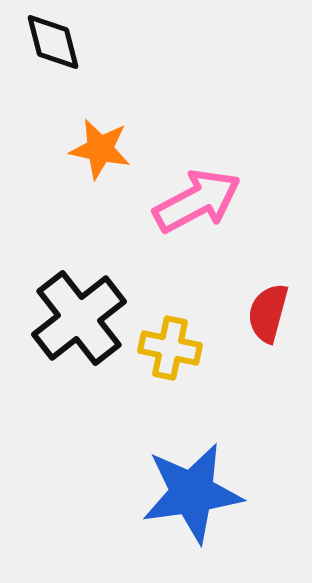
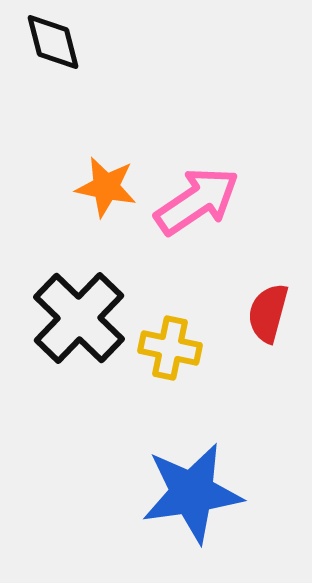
orange star: moved 6 px right, 38 px down
pink arrow: rotated 6 degrees counterclockwise
black cross: rotated 8 degrees counterclockwise
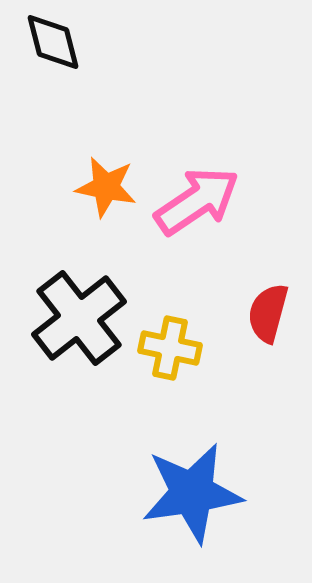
black cross: rotated 8 degrees clockwise
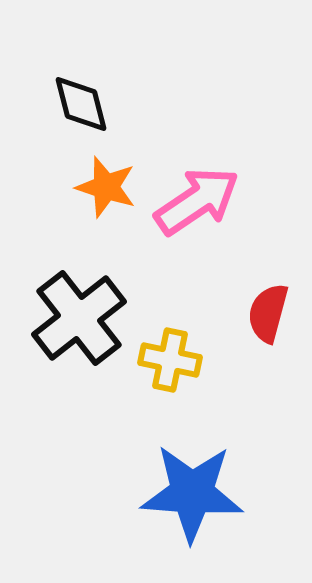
black diamond: moved 28 px right, 62 px down
orange star: rotated 6 degrees clockwise
yellow cross: moved 12 px down
blue star: rotated 12 degrees clockwise
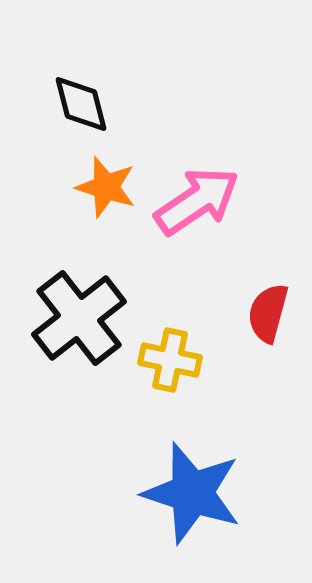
blue star: rotated 14 degrees clockwise
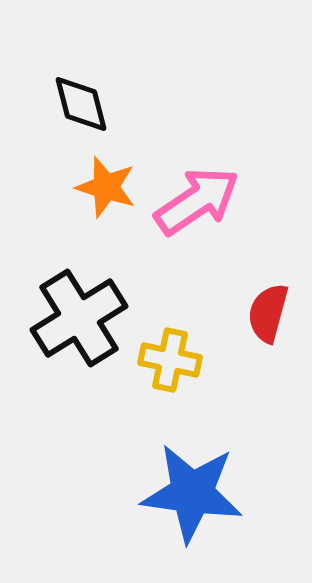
black cross: rotated 6 degrees clockwise
blue star: rotated 10 degrees counterclockwise
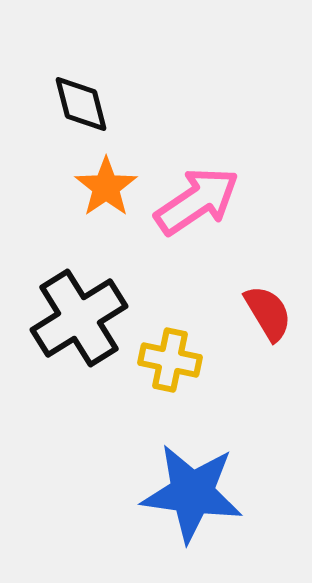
orange star: rotated 20 degrees clockwise
red semicircle: rotated 134 degrees clockwise
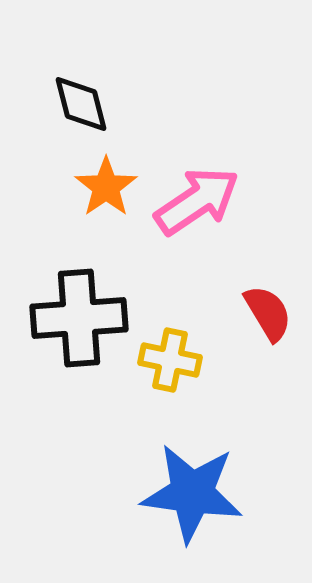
black cross: rotated 28 degrees clockwise
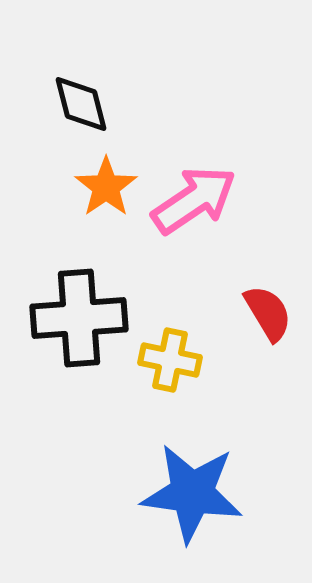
pink arrow: moved 3 px left, 1 px up
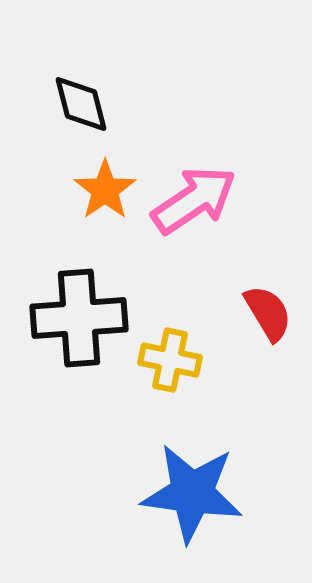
orange star: moved 1 px left, 3 px down
